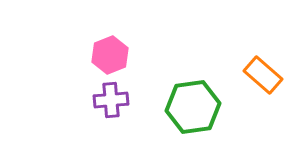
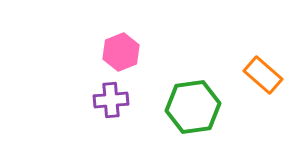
pink hexagon: moved 11 px right, 3 px up
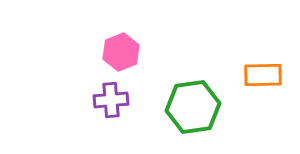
orange rectangle: rotated 42 degrees counterclockwise
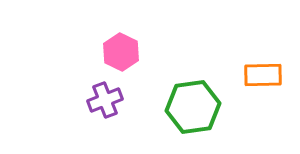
pink hexagon: rotated 12 degrees counterclockwise
purple cross: moved 6 px left; rotated 16 degrees counterclockwise
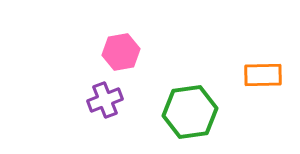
pink hexagon: rotated 24 degrees clockwise
green hexagon: moved 3 px left, 5 px down
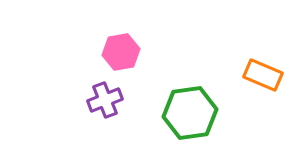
orange rectangle: rotated 24 degrees clockwise
green hexagon: moved 1 px down
